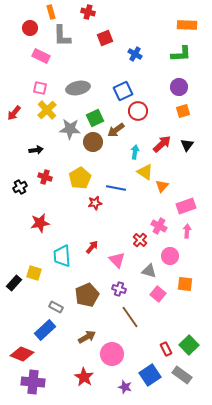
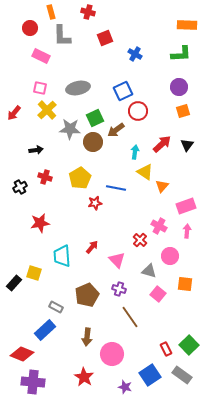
brown arrow at (87, 337): rotated 126 degrees clockwise
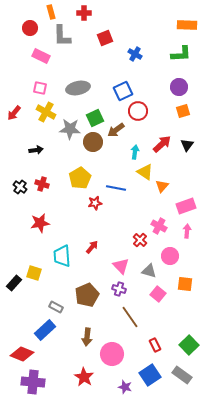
red cross at (88, 12): moved 4 px left, 1 px down; rotated 16 degrees counterclockwise
yellow cross at (47, 110): moved 1 px left, 2 px down; rotated 18 degrees counterclockwise
red cross at (45, 177): moved 3 px left, 7 px down
black cross at (20, 187): rotated 24 degrees counterclockwise
pink triangle at (117, 260): moved 4 px right, 6 px down
red rectangle at (166, 349): moved 11 px left, 4 px up
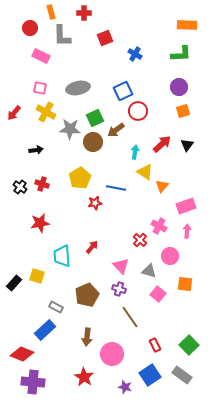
yellow square at (34, 273): moved 3 px right, 3 px down
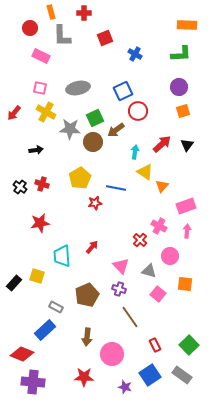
red star at (84, 377): rotated 30 degrees counterclockwise
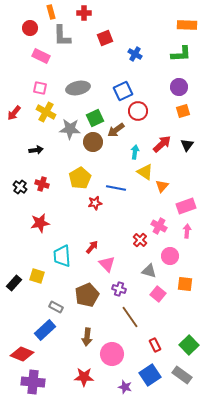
pink triangle at (121, 266): moved 14 px left, 2 px up
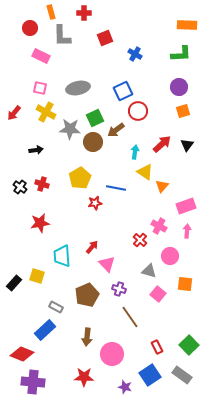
red rectangle at (155, 345): moved 2 px right, 2 px down
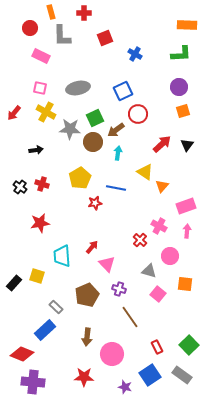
red circle at (138, 111): moved 3 px down
cyan arrow at (135, 152): moved 17 px left, 1 px down
gray rectangle at (56, 307): rotated 16 degrees clockwise
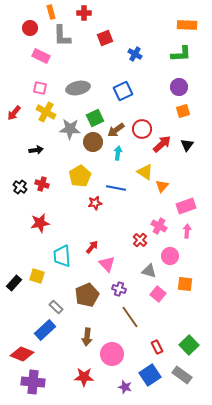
red circle at (138, 114): moved 4 px right, 15 px down
yellow pentagon at (80, 178): moved 2 px up
